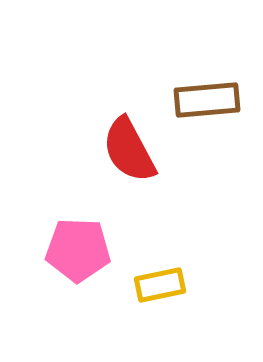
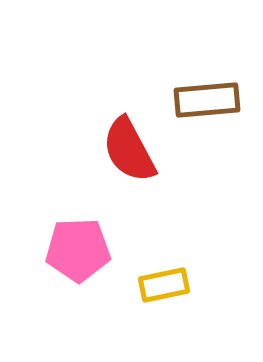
pink pentagon: rotated 4 degrees counterclockwise
yellow rectangle: moved 4 px right
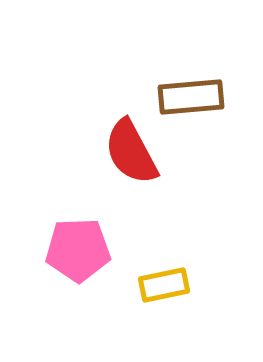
brown rectangle: moved 16 px left, 3 px up
red semicircle: moved 2 px right, 2 px down
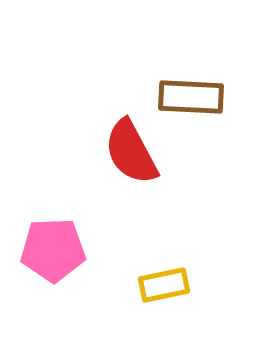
brown rectangle: rotated 8 degrees clockwise
pink pentagon: moved 25 px left
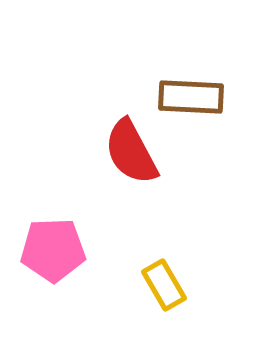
yellow rectangle: rotated 72 degrees clockwise
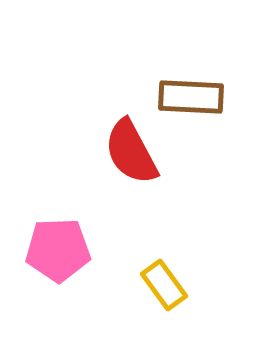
pink pentagon: moved 5 px right
yellow rectangle: rotated 6 degrees counterclockwise
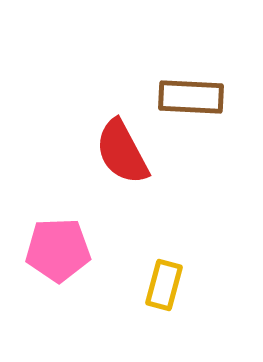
red semicircle: moved 9 px left
yellow rectangle: rotated 51 degrees clockwise
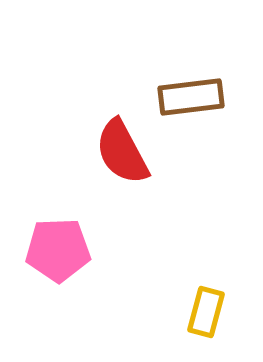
brown rectangle: rotated 10 degrees counterclockwise
yellow rectangle: moved 42 px right, 27 px down
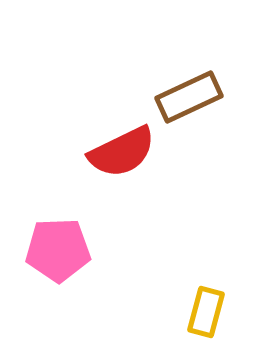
brown rectangle: moved 2 px left; rotated 18 degrees counterclockwise
red semicircle: rotated 88 degrees counterclockwise
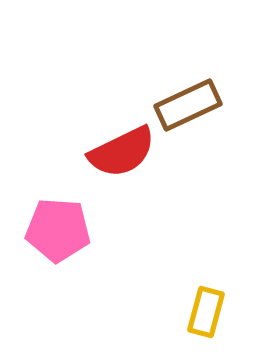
brown rectangle: moved 1 px left, 8 px down
pink pentagon: moved 20 px up; rotated 6 degrees clockwise
